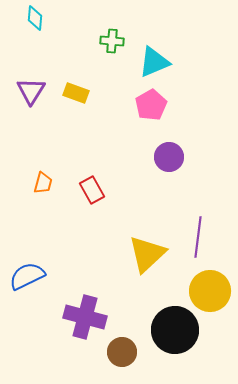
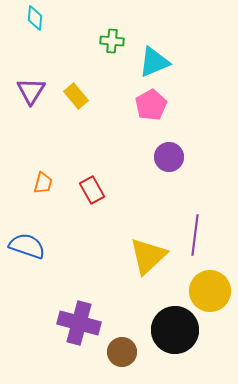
yellow rectangle: moved 3 px down; rotated 30 degrees clockwise
purple line: moved 3 px left, 2 px up
yellow triangle: moved 1 px right, 2 px down
blue semicircle: moved 30 px up; rotated 45 degrees clockwise
purple cross: moved 6 px left, 6 px down
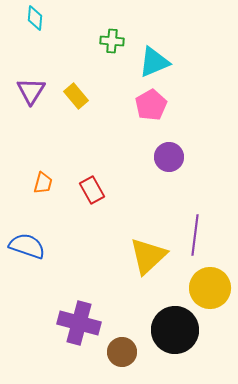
yellow circle: moved 3 px up
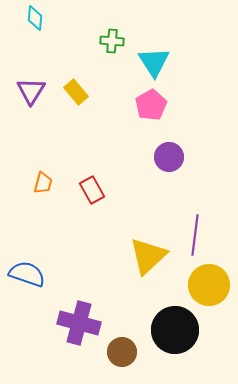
cyan triangle: rotated 40 degrees counterclockwise
yellow rectangle: moved 4 px up
blue semicircle: moved 28 px down
yellow circle: moved 1 px left, 3 px up
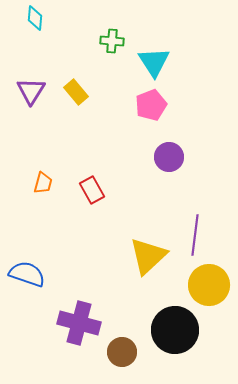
pink pentagon: rotated 8 degrees clockwise
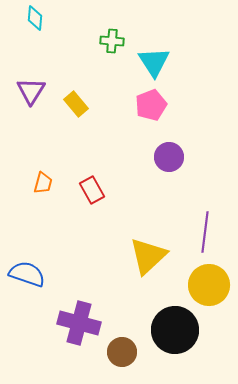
yellow rectangle: moved 12 px down
purple line: moved 10 px right, 3 px up
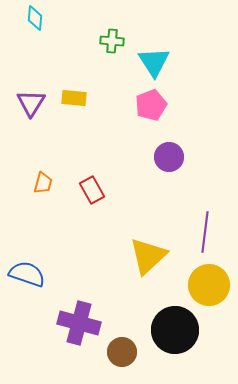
purple triangle: moved 12 px down
yellow rectangle: moved 2 px left, 6 px up; rotated 45 degrees counterclockwise
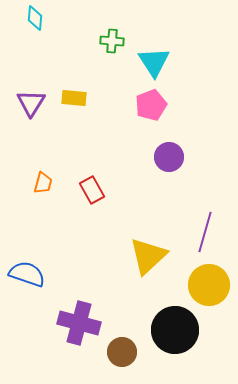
purple line: rotated 9 degrees clockwise
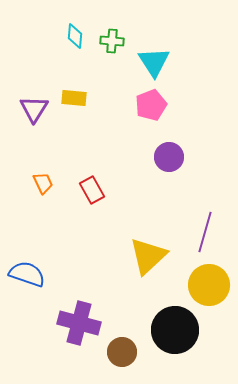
cyan diamond: moved 40 px right, 18 px down
purple triangle: moved 3 px right, 6 px down
orange trapezoid: rotated 40 degrees counterclockwise
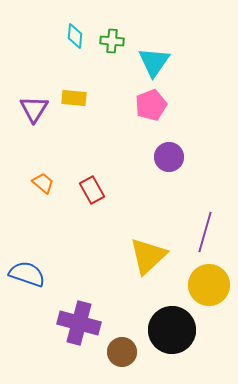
cyan triangle: rotated 8 degrees clockwise
orange trapezoid: rotated 25 degrees counterclockwise
black circle: moved 3 px left
